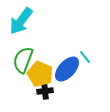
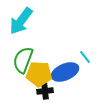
blue ellipse: moved 2 px left, 3 px down; rotated 24 degrees clockwise
yellow pentagon: moved 1 px left; rotated 20 degrees counterclockwise
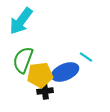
cyan line: moved 1 px right; rotated 16 degrees counterclockwise
yellow pentagon: moved 1 px right, 1 px down; rotated 10 degrees counterclockwise
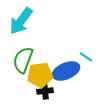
blue ellipse: moved 1 px right, 1 px up
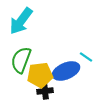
green semicircle: moved 2 px left
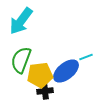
cyan line: rotated 56 degrees counterclockwise
blue ellipse: rotated 16 degrees counterclockwise
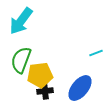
cyan line: moved 10 px right, 4 px up
blue ellipse: moved 14 px right, 17 px down; rotated 12 degrees counterclockwise
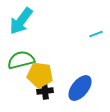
cyan line: moved 19 px up
green semicircle: rotated 56 degrees clockwise
yellow pentagon: rotated 15 degrees clockwise
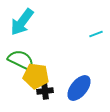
cyan arrow: moved 1 px right, 1 px down
green semicircle: rotated 40 degrees clockwise
yellow pentagon: moved 4 px left, 1 px down
blue ellipse: moved 1 px left
